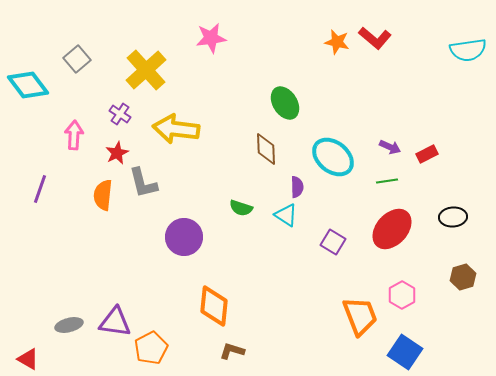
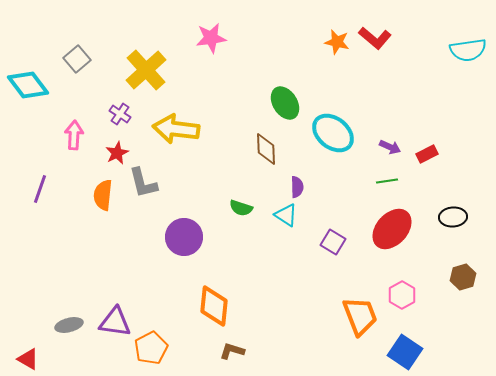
cyan ellipse: moved 24 px up
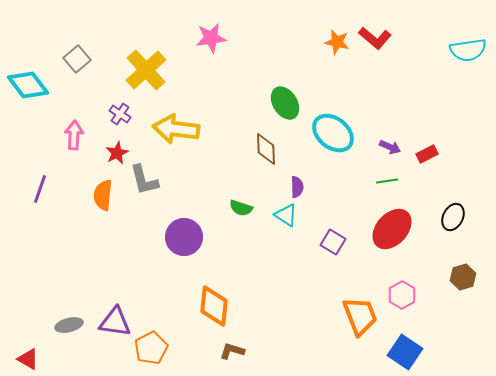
gray L-shape: moved 1 px right, 3 px up
black ellipse: rotated 60 degrees counterclockwise
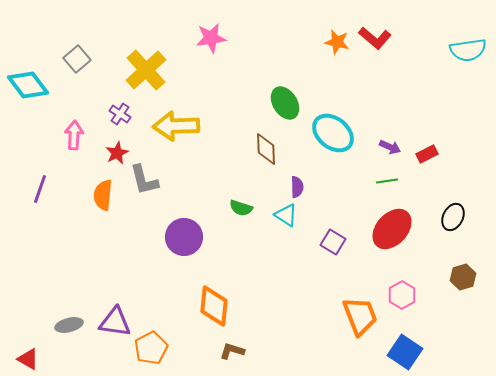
yellow arrow: moved 3 px up; rotated 9 degrees counterclockwise
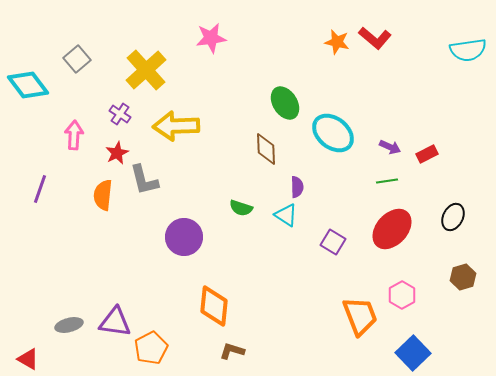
blue square: moved 8 px right, 1 px down; rotated 12 degrees clockwise
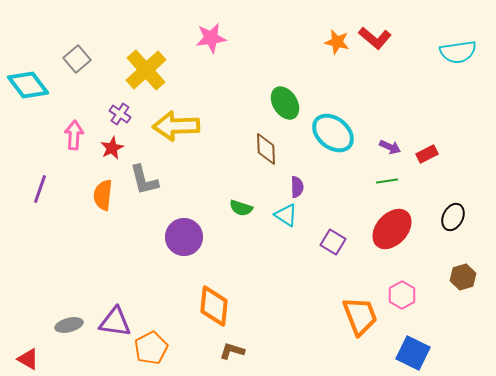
cyan semicircle: moved 10 px left, 2 px down
red star: moved 5 px left, 5 px up
blue square: rotated 20 degrees counterclockwise
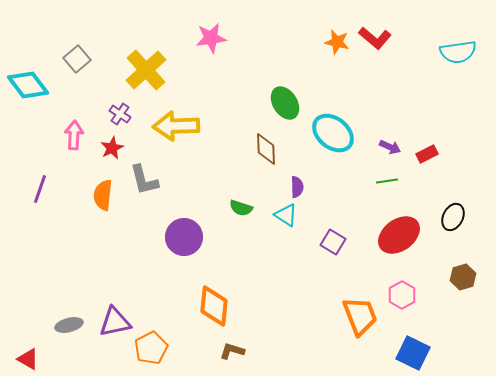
red ellipse: moved 7 px right, 6 px down; rotated 12 degrees clockwise
purple triangle: rotated 20 degrees counterclockwise
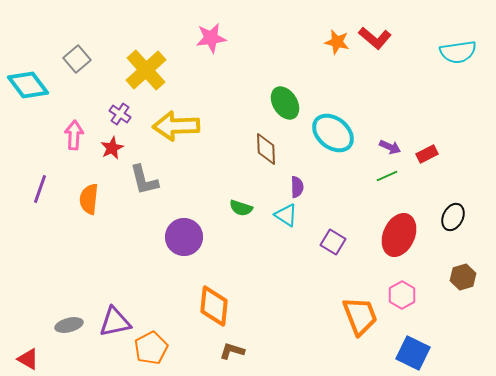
green line: moved 5 px up; rotated 15 degrees counterclockwise
orange semicircle: moved 14 px left, 4 px down
red ellipse: rotated 30 degrees counterclockwise
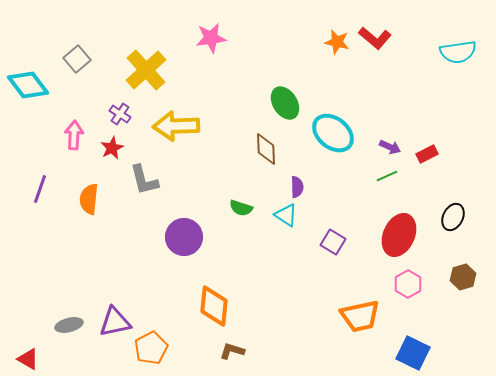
pink hexagon: moved 6 px right, 11 px up
orange trapezoid: rotated 99 degrees clockwise
